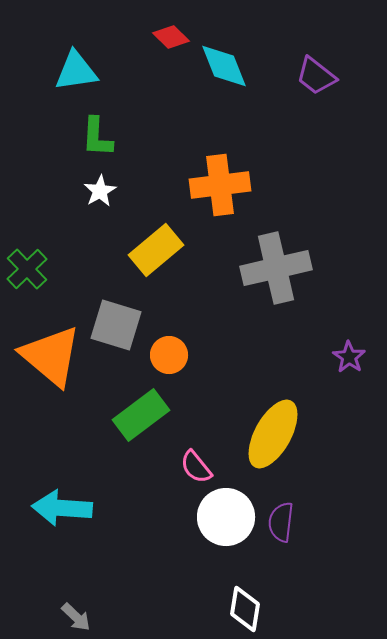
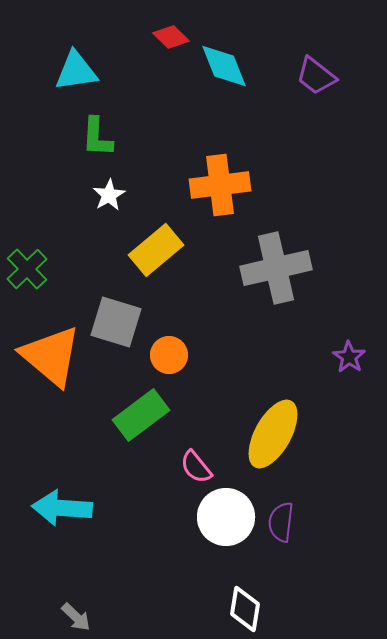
white star: moved 9 px right, 4 px down
gray square: moved 3 px up
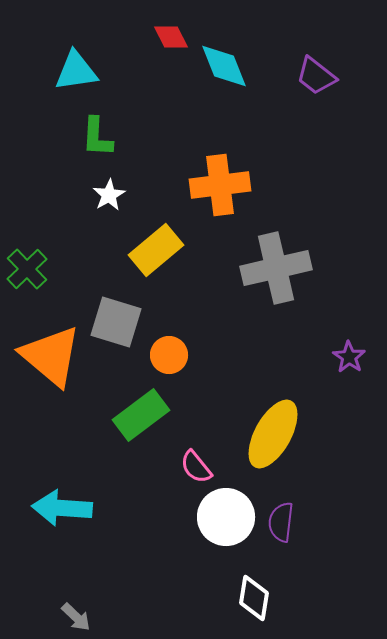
red diamond: rotated 18 degrees clockwise
white diamond: moved 9 px right, 11 px up
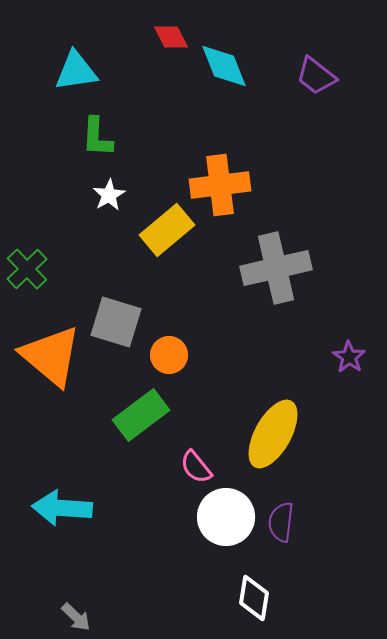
yellow rectangle: moved 11 px right, 20 px up
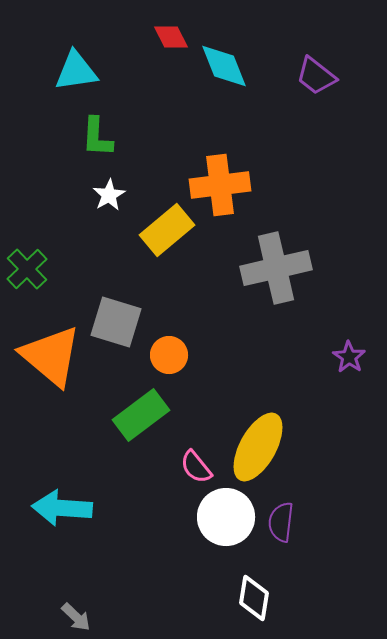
yellow ellipse: moved 15 px left, 13 px down
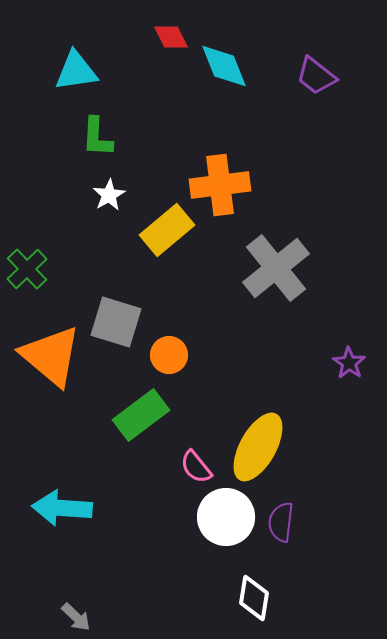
gray cross: rotated 26 degrees counterclockwise
purple star: moved 6 px down
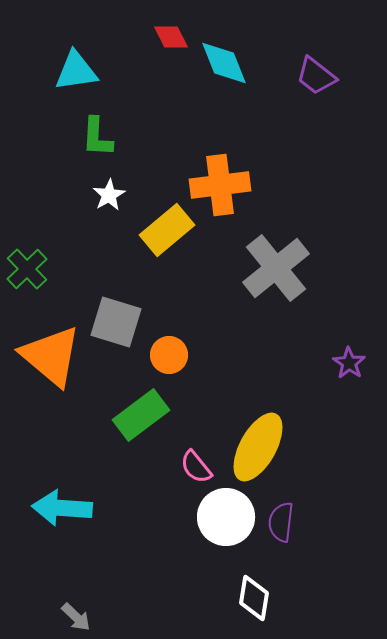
cyan diamond: moved 3 px up
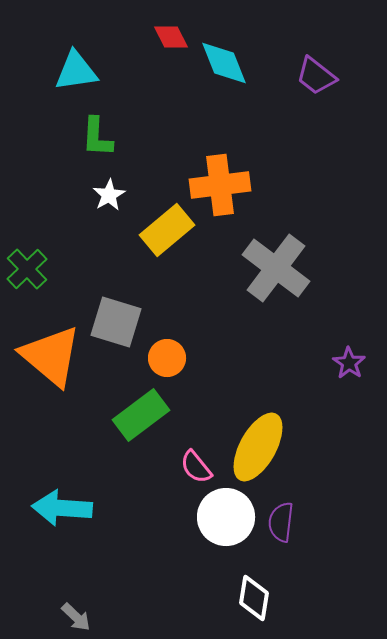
gray cross: rotated 14 degrees counterclockwise
orange circle: moved 2 px left, 3 px down
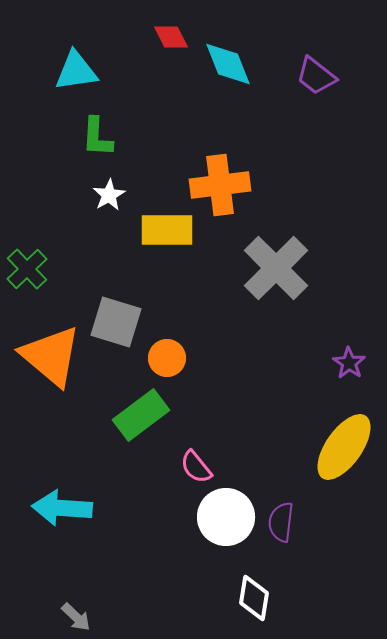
cyan diamond: moved 4 px right, 1 px down
yellow rectangle: rotated 40 degrees clockwise
gray cross: rotated 8 degrees clockwise
yellow ellipse: moved 86 px right; rotated 6 degrees clockwise
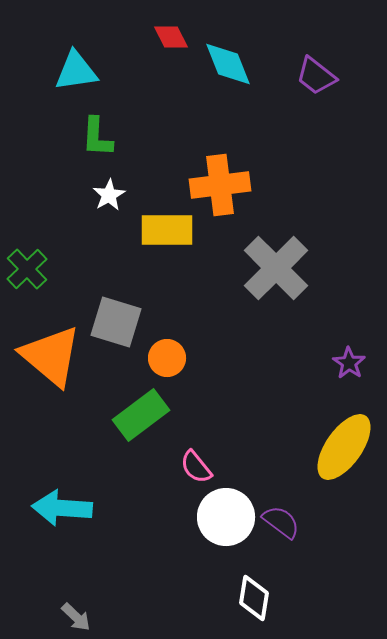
purple semicircle: rotated 120 degrees clockwise
